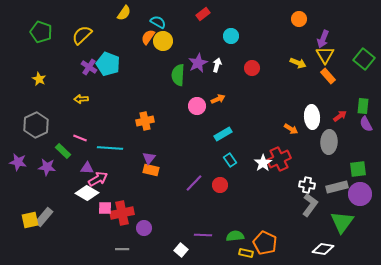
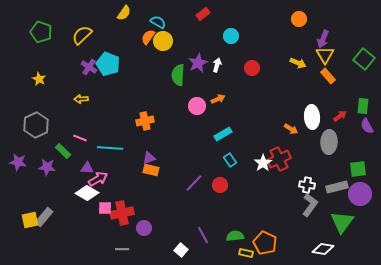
purple semicircle at (366, 124): moved 1 px right, 2 px down
purple triangle at (149, 158): rotated 32 degrees clockwise
purple line at (203, 235): rotated 60 degrees clockwise
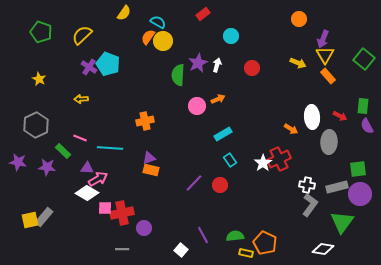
red arrow at (340, 116): rotated 64 degrees clockwise
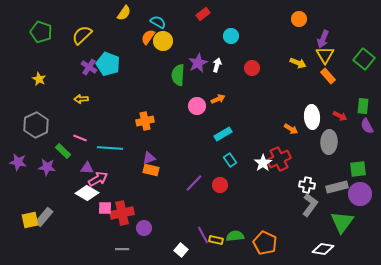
yellow rectangle at (246, 253): moved 30 px left, 13 px up
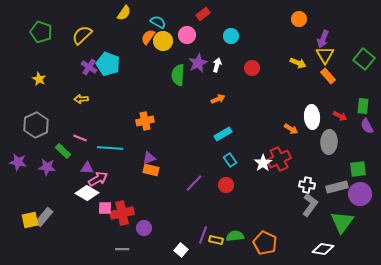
pink circle at (197, 106): moved 10 px left, 71 px up
red circle at (220, 185): moved 6 px right
purple line at (203, 235): rotated 48 degrees clockwise
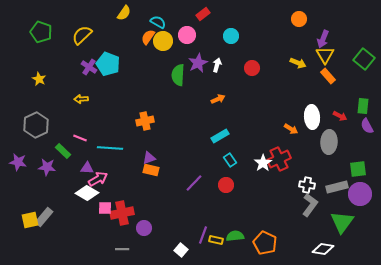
cyan rectangle at (223, 134): moved 3 px left, 2 px down
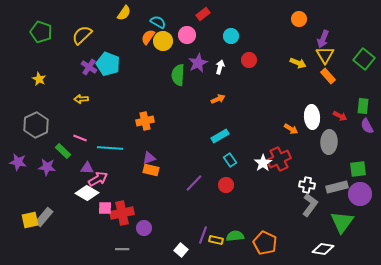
white arrow at (217, 65): moved 3 px right, 2 px down
red circle at (252, 68): moved 3 px left, 8 px up
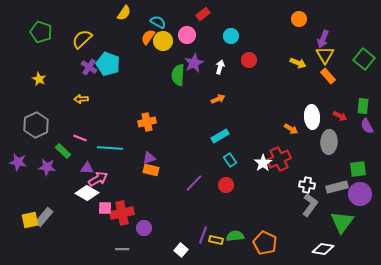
yellow semicircle at (82, 35): moved 4 px down
purple star at (198, 63): moved 4 px left
orange cross at (145, 121): moved 2 px right, 1 px down
